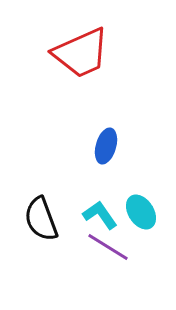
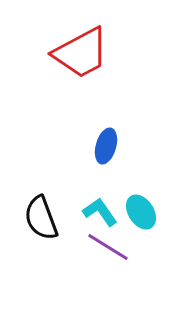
red trapezoid: rotated 4 degrees counterclockwise
cyan L-shape: moved 3 px up
black semicircle: moved 1 px up
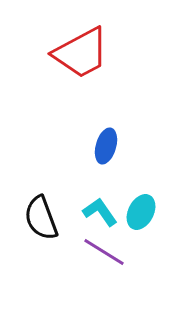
cyan ellipse: rotated 60 degrees clockwise
purple line: moved 4 px left, 5 px down
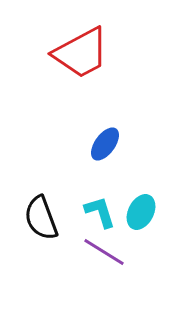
blue ellipse: moved 1 px left, 2 px up; rotated 20 degrees clockwise
cyan L-shape: rotated 18 degrees clockwise
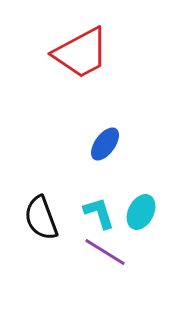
cyan L-shape: moved 1 px left, 1 px down
purple line: moved 1 px right
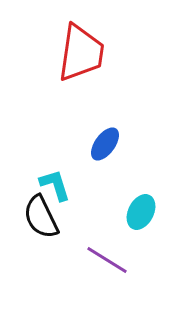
red trapezoid: rotated 54 degrees counterclockwise
cyan L-shape: moved 44 px left, 28 px up
black semicircle: moved 1 px up; rotated 6 degrees counterclockwise
purple line: moved 2 px right, 8 px down
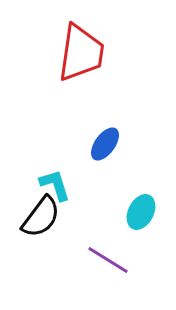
black semicircle: rotated 117 degrees counterclockwise
purple line: moved 1 px right
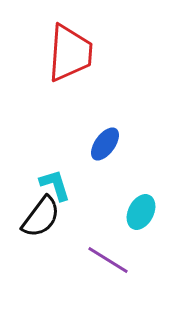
red trapezoid: moved 11 px left; rotated 4 degrees counterclockwise
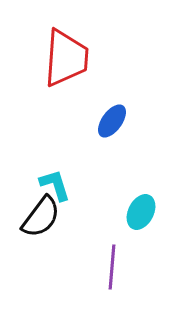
red trapezoid: moved 4 px left, 5 px down
blue ellipse: moved 7 px right, 23 px up
purple line: moved 4 px right, 7 px down; rotated 63 degrees clockwise
